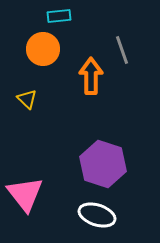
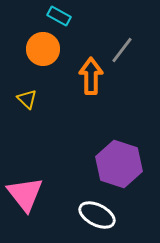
cyan rectangle: rotated 35 degrees clockwise
gray line: rotated 56 degrees clockwise
purple hexagon: moved 16 px right
white ellipse: rotated 9 degrees clockwise
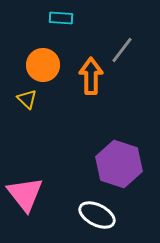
cyan rectangle: moved 2 px right, 2 px down; rotated 25 degrees counterclockwise
orange circle: moved 16 px down
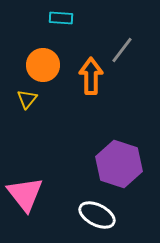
yellow triangle: rotated 25 degrees clockwise
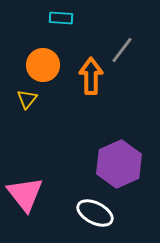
purple hexagon: rotated 18 degrees clockwise
white ellipse: moved 2 px left, 2 px up
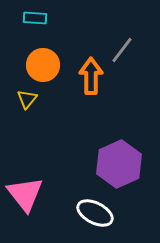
cyan rectangle: moved 26 px left
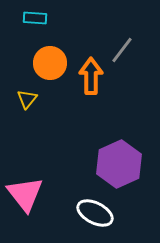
orange circle: moved 7 px right, 2 px up
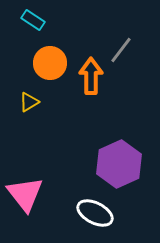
cyan rectangle: moved 2 px left, 2 px down; rotated 30 degrees clockwise
gray line: moved 1 px left
yellow triangle: moved 2 px right, 3 px down; rotated 20 degrees clockwise
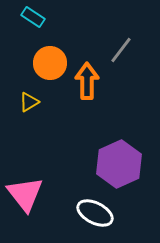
cyan rectangle: moved 3 px up
orange arrow: moved 4 px left, 5 px down
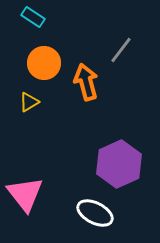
orange circle: moved 6 px left
orange arrow: moved 1 px left, 1 px down; rotated 15 degrees counterclockwise
